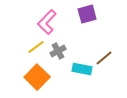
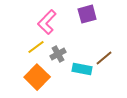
gray cross: moved 3 px down
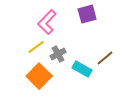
brown line: moved 1 px right
cyan rectangle: rotated 18 degrees clockwise
orange square: moved 2 px right, 1 px up
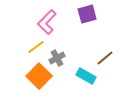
gray cross: moved 1 px left, 4 px down
cyan rectangle: moved 4 px right, 7 px down
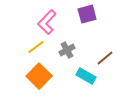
gray cross: moved 10 px right, 8 px up
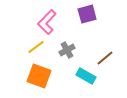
orange square: rotated 25 degrees counterclockwise
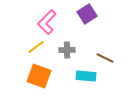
purple square: rotated 18 degrees counterclockwise
gray cross: rotated 28 degrees clockwise
brown line: rotated 66 degrees clockwise
cyan rectangle: rotated 24 degrees counterclockwise
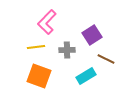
purple square: moved 5 px right, 21 px down
yellow line: rotated 30 degrees clockwise
brown line: moved 1 px right, 1 px down
cyan rectangle: rotated 36 degrees counterclockwise
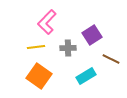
gray cross: moved 1 px right, 2 px up
brown line: moved 5 px right
orange square: rotated 15 degrees clockwise
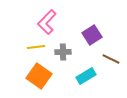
gray cross: moved 5 px left, 4 px down
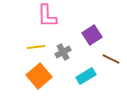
pink L-shape: moved 6 px up; rotated 45 degrees counterclockwise
gray cross: rotated 28 degrees counterclockwise
orange square: rotated 15 degrees clockwise
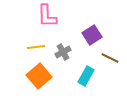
brown line: moved 1 px left, 1 px up
cyan rectangle: rotated 30 degrees counterclockwise
